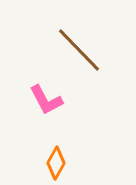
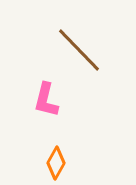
pink L-shape: rotated 42 degrees clockwise
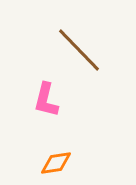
orange diamond: rotated 52 degrees clockwise
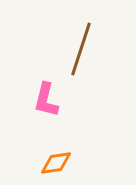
brown line: moved 2 px right, 1 px up; rotated 62 degrees clockwise
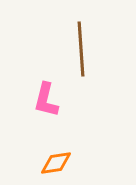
brown line: rotated 22 degrees counterclockwise
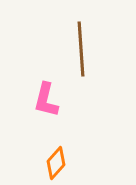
orange diamond: rotated 40 degrees counterclockwise
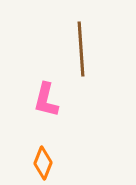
orange diamond: moved 13 px left; rotated 20 degrees counterclockwise
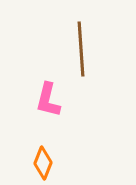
pink L-shape: moved 2 px right
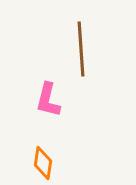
orange diamond: rotated 12 degrees counterclockwise
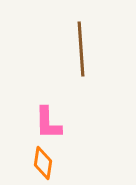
pink L-shape: moved 23 px down; rotated 15 degrees counterclockwise
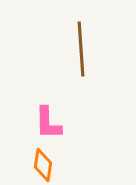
orange diamond: moved 2 px down
